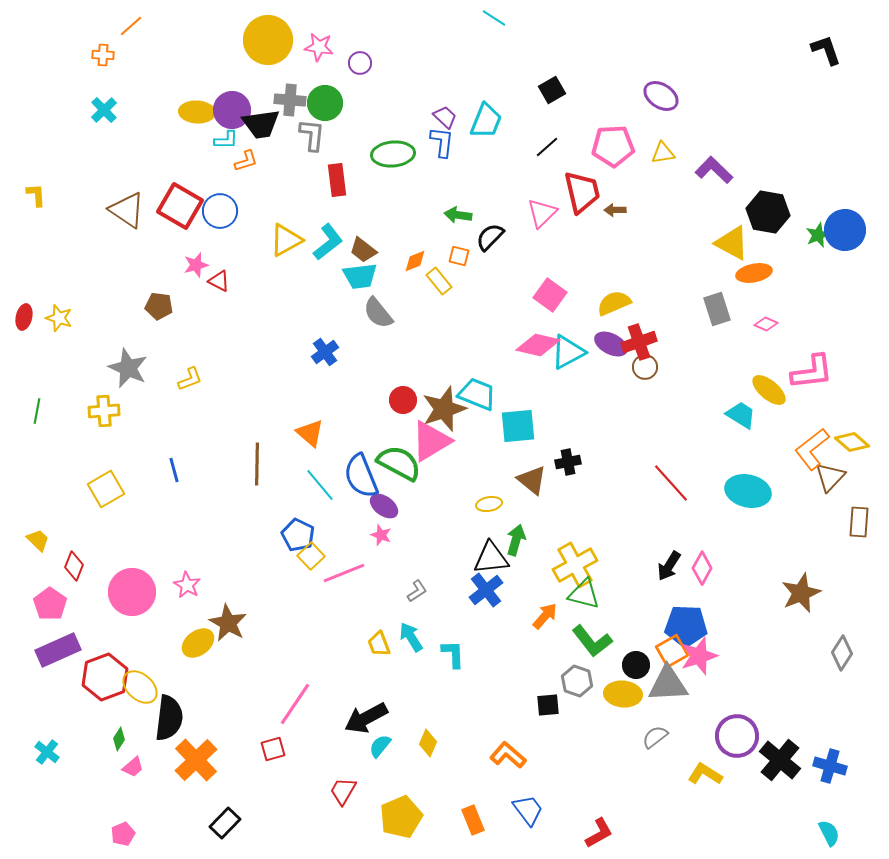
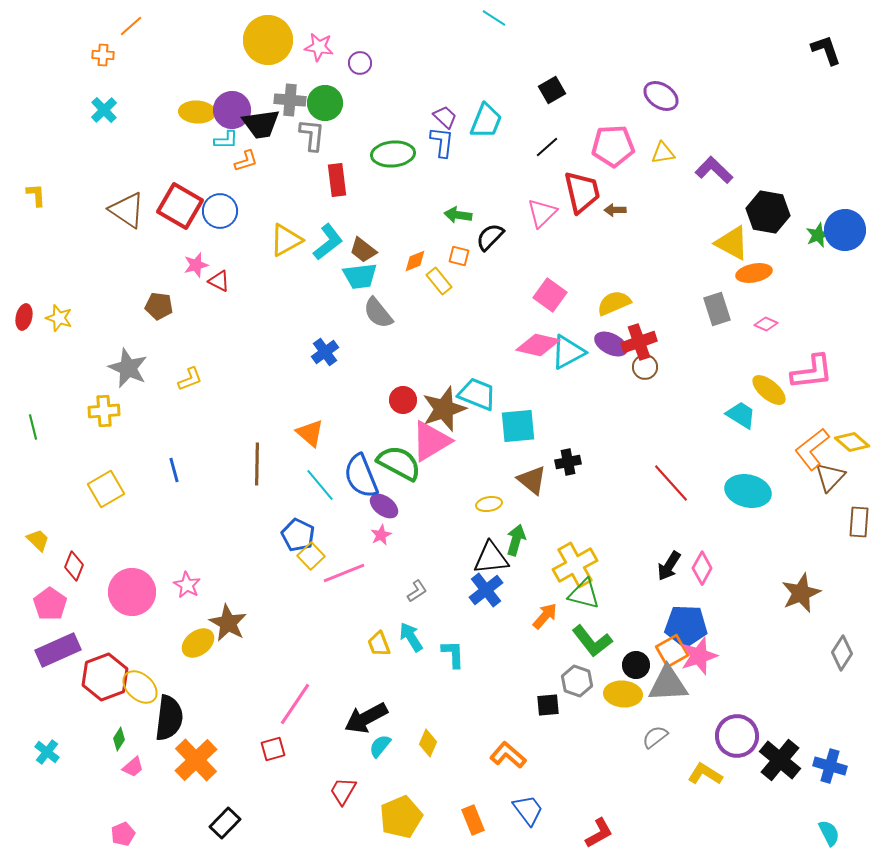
green line at (37, 411): moved 4 px left, 16 px down; rotated 25 degrees counterclockwise
pink star at (381, 535): rotated 25 degrees clockwise
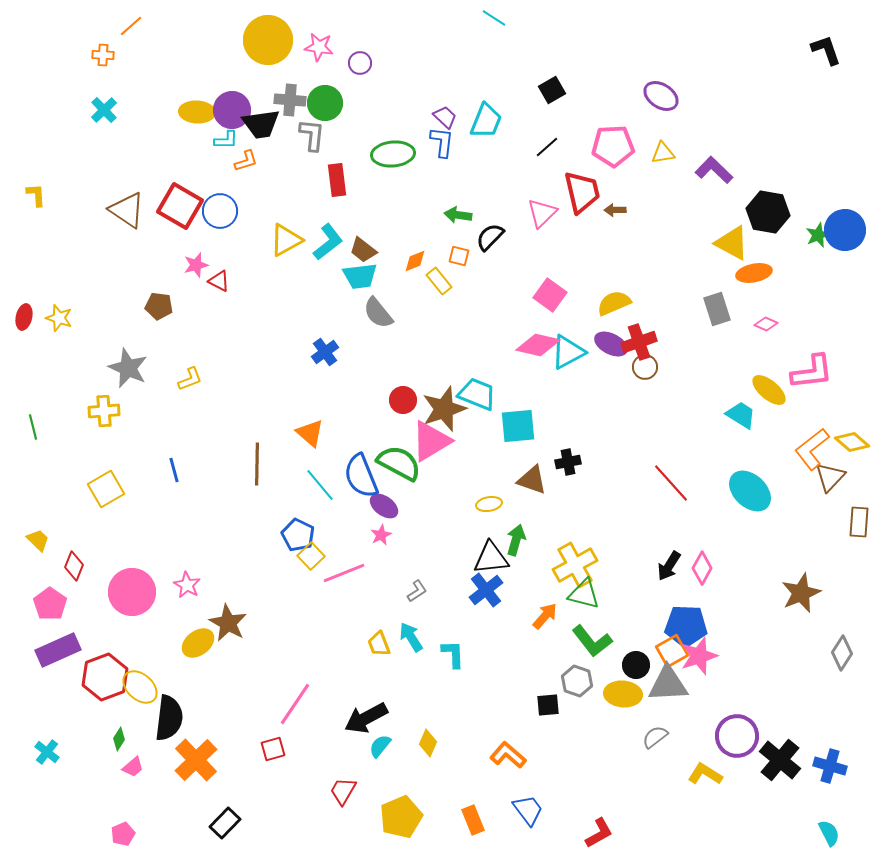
brown triangle at (532, 480): rotated 20 degrees counterclockwise
cyan ellipse at (748, 491): moved 2 px right; rotated 30 degrees clockwise
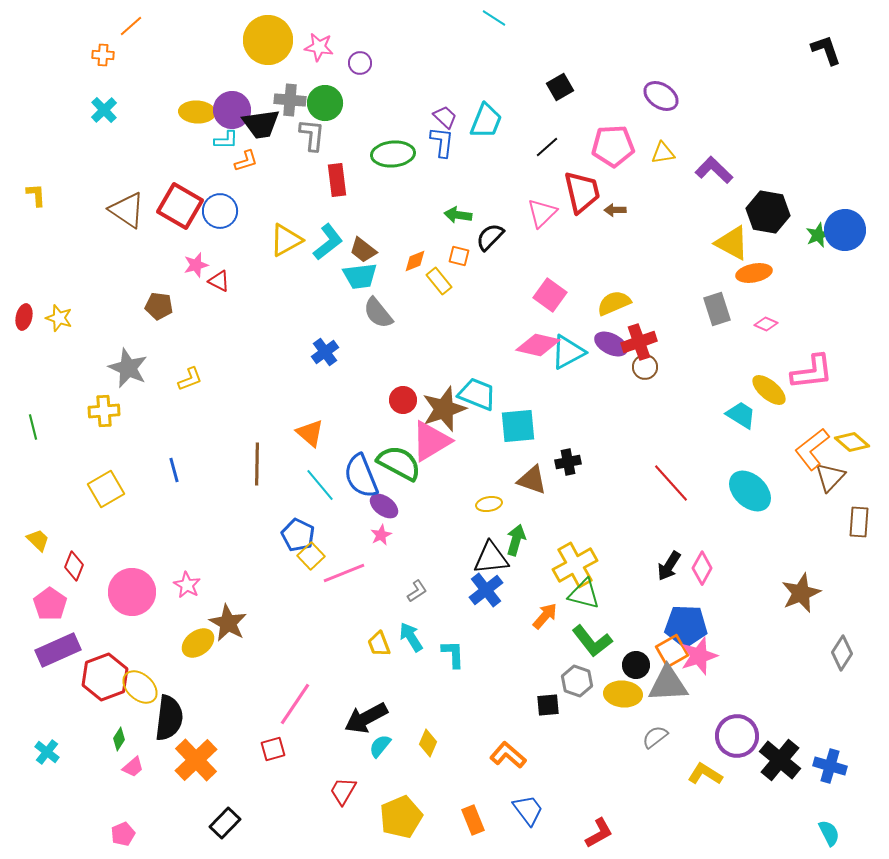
black square at (552, 90): moved 8 px right, 3 px up
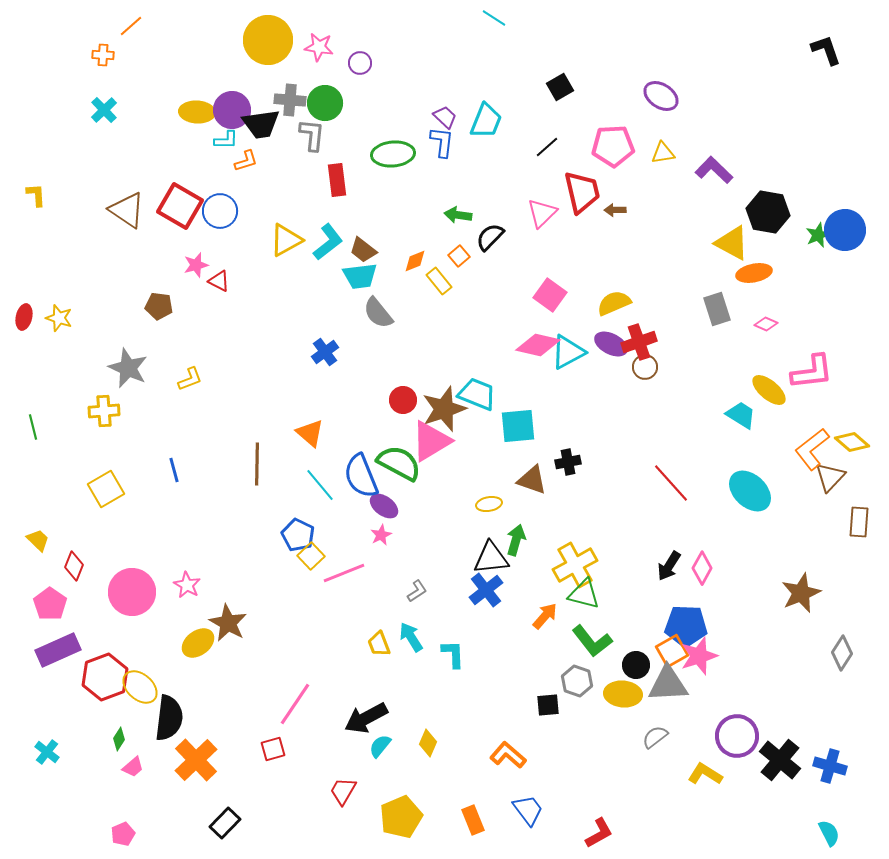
orange square at (459, 256): rotated 35 degrees clockwise
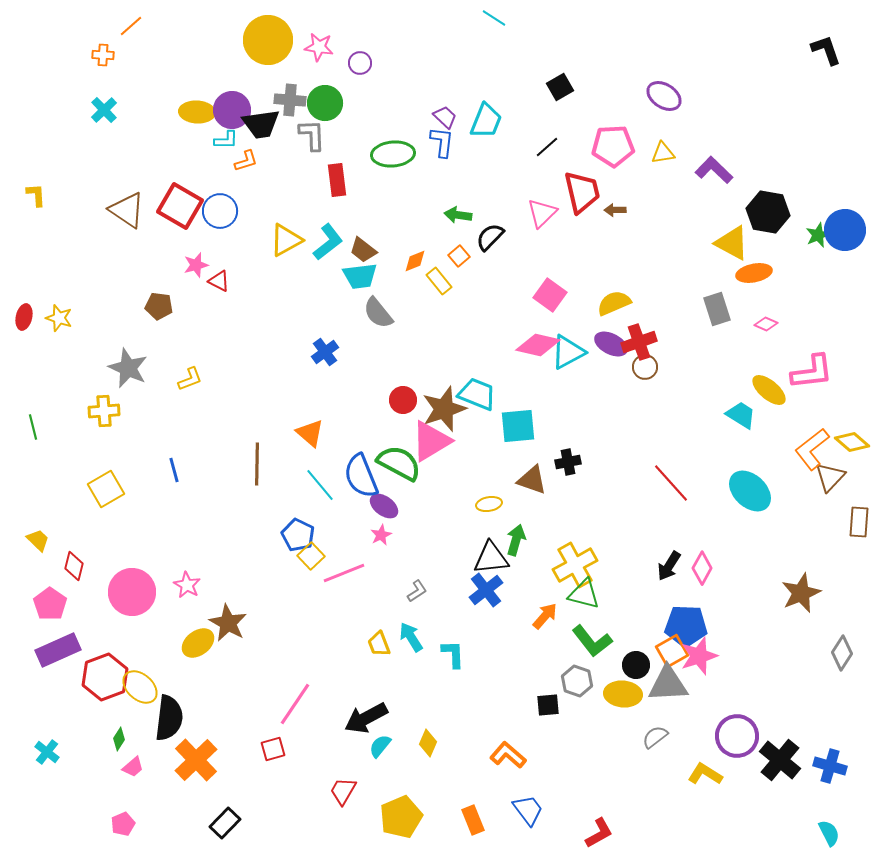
purple ellipse at (661, 96): moved 3 px right
gray L-shape at (312, 135): rotated 8 degrees counterclockwise
red diamond at (74, 566): rotated 8 degrees counterclockwise
pink pentagon at (123, 834): moved 10 px up
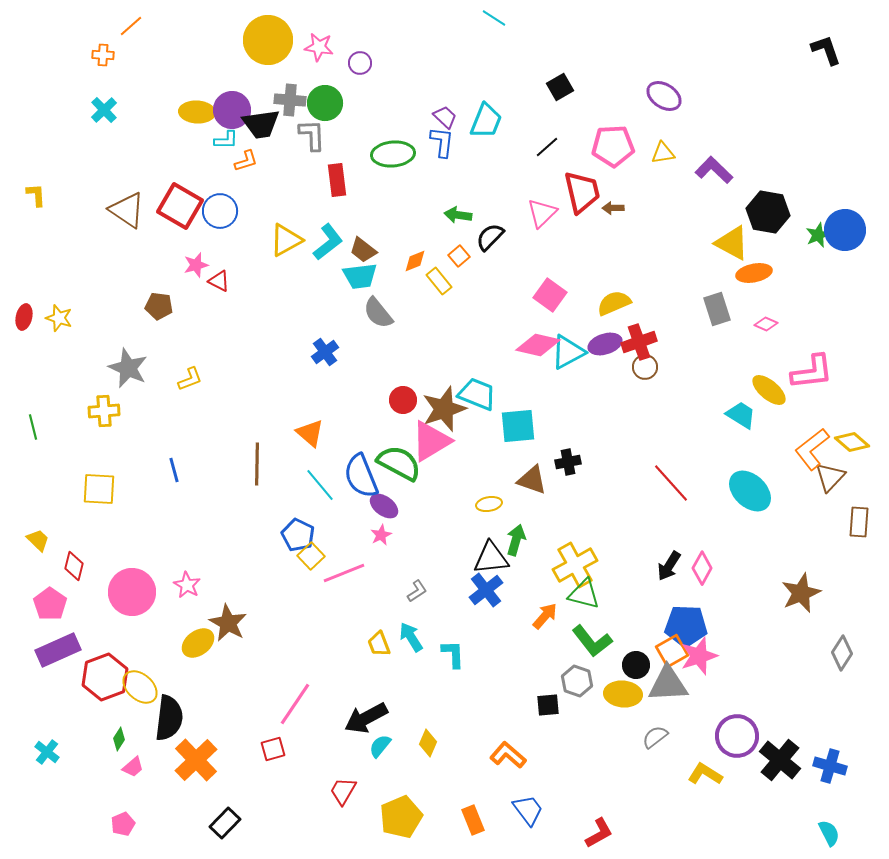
brown arrow at (615, 210): moved 2 px left, 2 px up
purple ellipse at (611, 344): moved 6 px left; rotated 44 degrees counterclockwise
yellow square at (106, 489): moved 7 px left; rotated 33 degrees clockwise
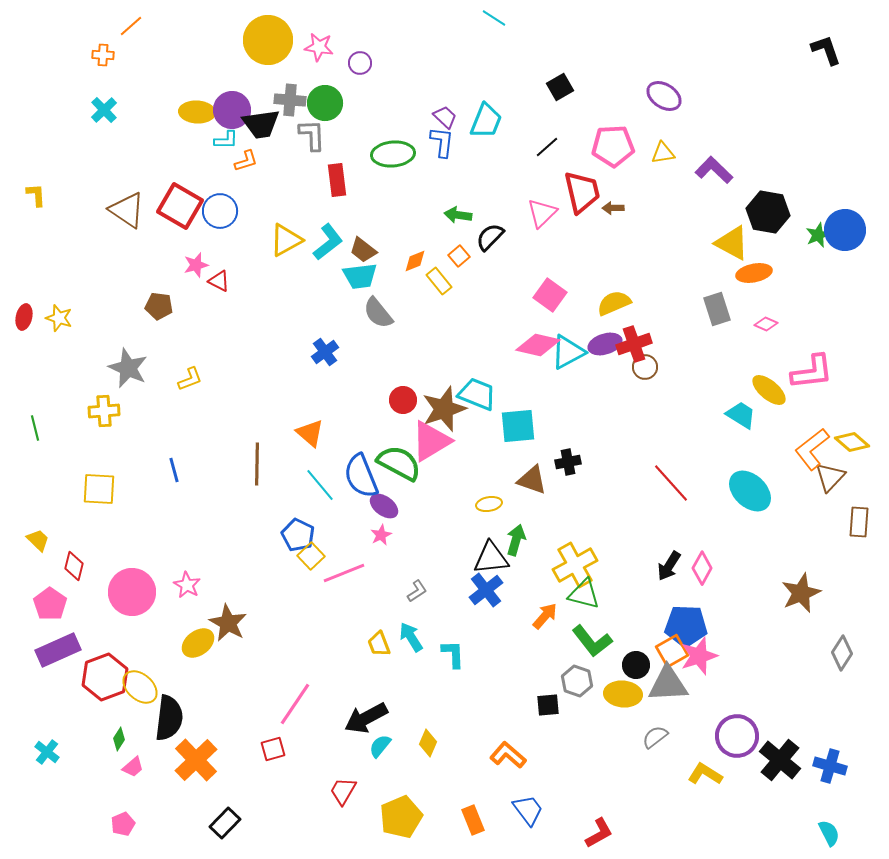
red cross at (639, 342): moved 5 px left, 2 px down
green line at (33, 427): moved 2 px right, 1 px down
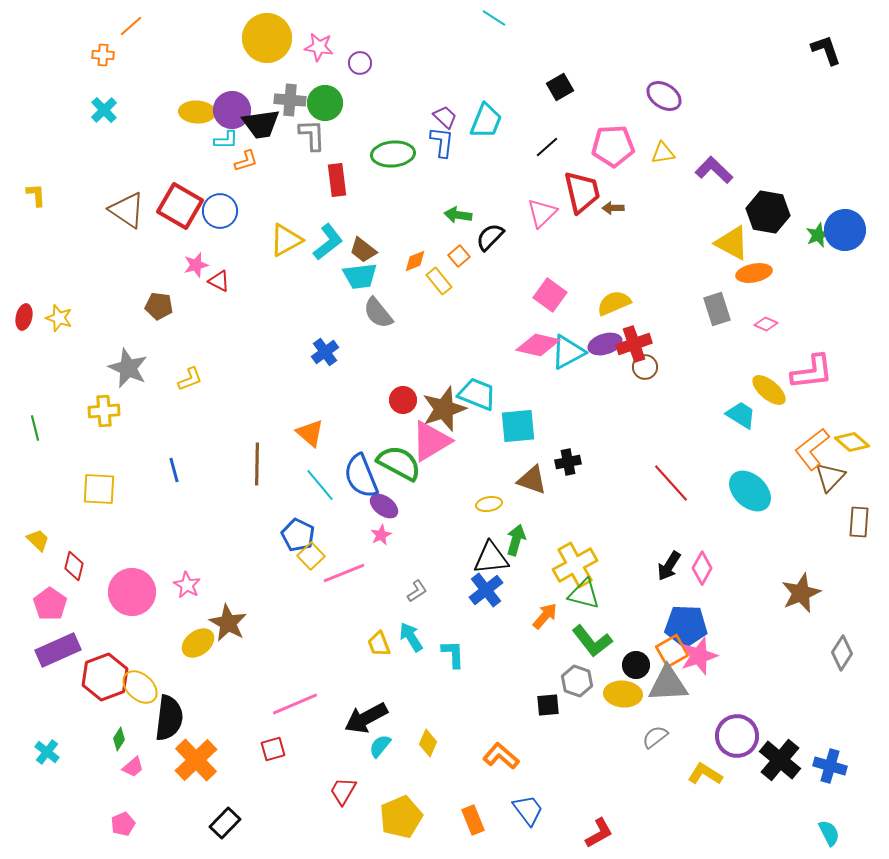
yellow circle at (268, 40): moved 1 px left, 2 px up
pink line at (295, 704): rotated 33 degrees clockwise
orange L-shape at (508, 755): moved 7 px left, 1 px down
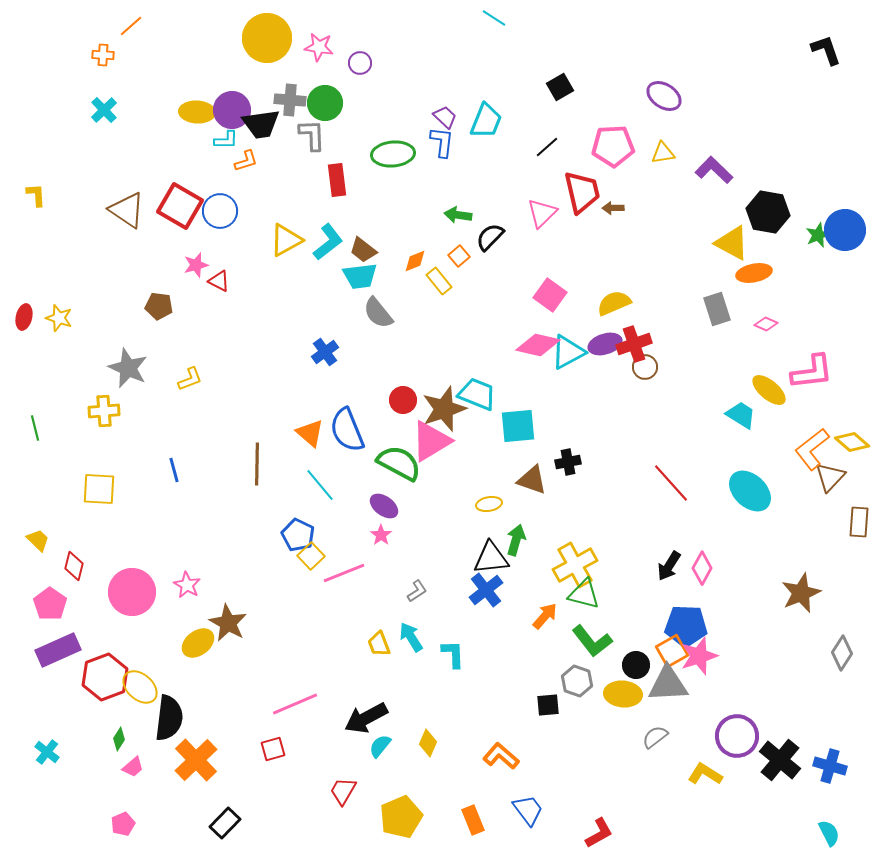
blue semicircle at (361, 476): moved 14 px left, 46 px up
pink star at (381, 535): rotated 10 degrees counterclockwise
